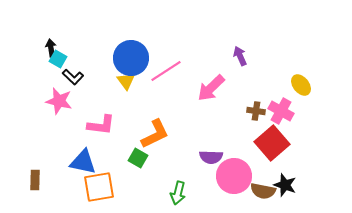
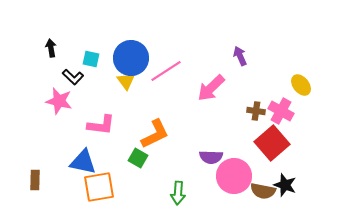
cyan square: moved 33 px right; rotated 18 degrees counterclockwise
green arrow: rotated 10 degrees counterclockwise
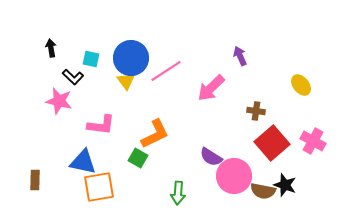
pink cross: moved 32 px right, 30 px down
purple semicircle: rotated 30 degrees clockwise
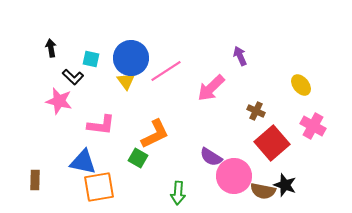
brown cross: rotated 18 degrees clockwise
pink cross: moved 15 px up
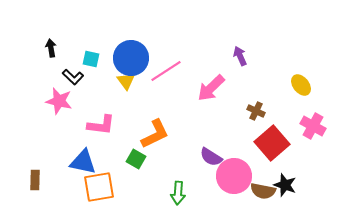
green square: moved 2 px left, 1 px down
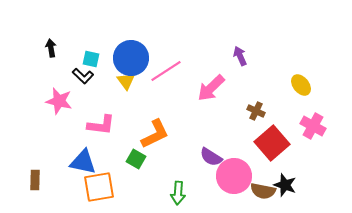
black L-shape: moved 10 px right, 1 px up
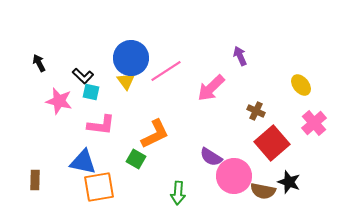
black arrow: moved 12 px left, 15 px down; rotated 18 degrees counterclockwise
cyan square: moved 33 px down
pink cross: moved 1 px right, 3 px up; rotated 20 degrees clockwise
black star: moved 4 px right, 3 px up
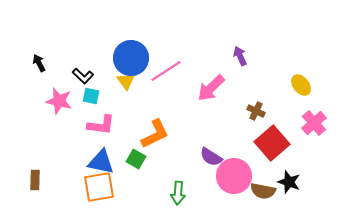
cyan square: moved 4 px down
blue triangle: moved 18 px right
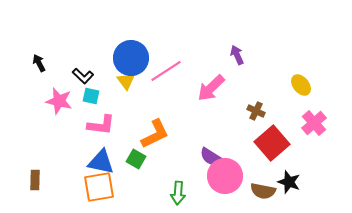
purple arrow: moved 3 px left, 1 px up
pink circle: moved 9 px left
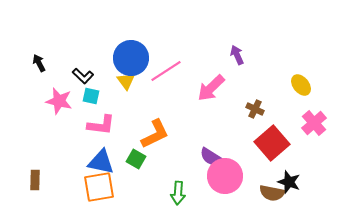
brown cross: moved 1 px left, 2 px up
brown semicircle: moved 9 px right, 2 px down
